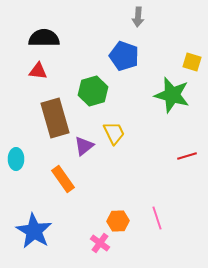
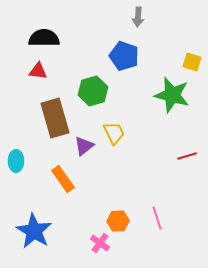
cyan ellipse: moved 2 px down
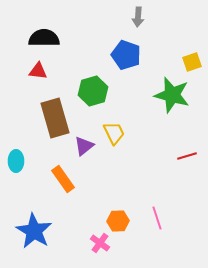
blue pentagon: moved 2 px right, 1 px up
yellow square: rotated 36 degrees counterclockwise
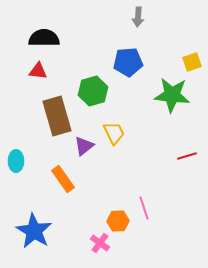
blue pentagon: moved 2 px right, 7 px down; rotated 24 degrees counterclockwise
green star: rotated 9 degrees counterclockwise
brown rectangle: moved 2 px right, 2 px up
pink line: moved 13 px left, 10 px up
